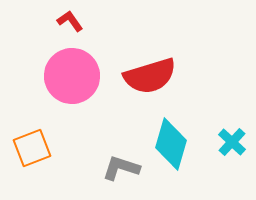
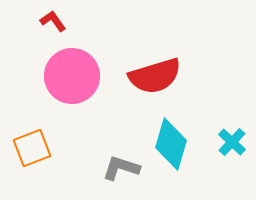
red L-shape: moved 17 px left
red semicircle: moved 5 px right
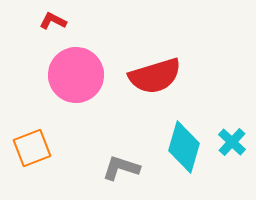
red L-shape: rotated 28 degrees counterclockwise
pink circle: moved 4 px right, 1 px up
cyan diamond: moved 13 px right, 3 px down
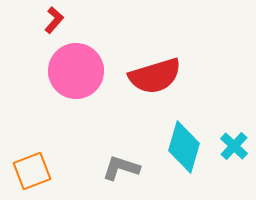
red L-shape: moved 1 px right, 1 px up; rotated 104 degrees clockwise
pink circle: moved 4 px up
cyan cross: moved 2 px right, 4 px down
orange square: moved 23 px down
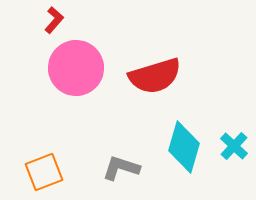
pink circle: moved 3 px up
orange square: moved 12 px right, 1 px down
